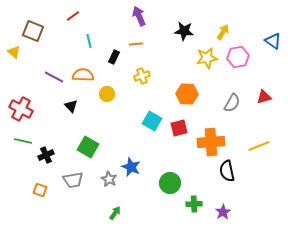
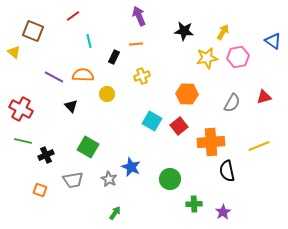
red square: moved 2 px up; rotated 24 degrees counterclockwise
green circle: moved 4 px up
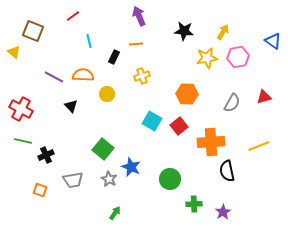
green square: moved 15 px right, 2 px down; rotated 10 degrees clockwise
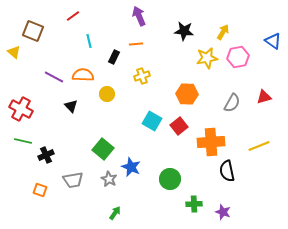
purple star: rotated 21 degrees counterclockwise
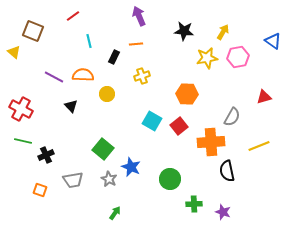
gray semicircle: moved 14 px down
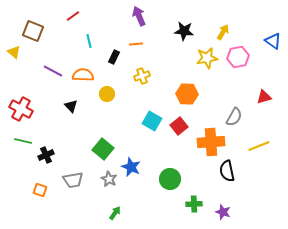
purple line: moved 1 px left, 6 px up
gray semicircle: moved 2 px right
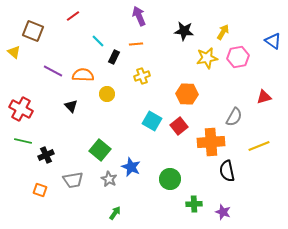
cyan line: moved 9 px right; rotated 32 degrees counterclockwise
green square: moved 3 px left, 1 px down
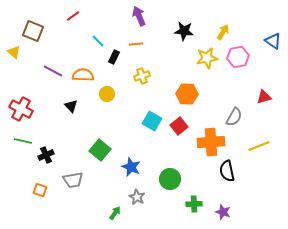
gray star: moved 28 px right, 18 px down
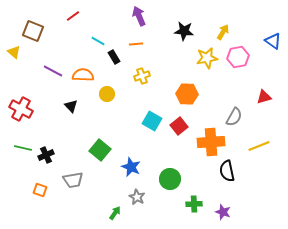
cyan line: rotated 16 degrees counterclockwise
black rectangle: rotated 56 degrees counterclockwise
green line: moved 7 px down
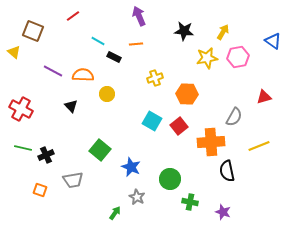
black rectangle: rotated 32 degrees counterclockwise
yellow cross: moved 13 px right, 2 px down
green cross: moved 4 px left, 2 px up; rotated 14 degrees clockwise
